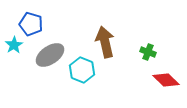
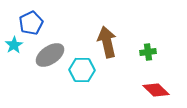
blue pentagon: moved 1 px up; rotated 30 degrees clockwise
brown arrow: moved 2 px right
green cross: rotated 28 degrees counterclockwise
cyan hexagon: rotated 20 degrees counterclockwise
red diamond: moved 10 px left, 10 px down
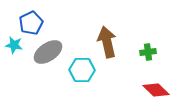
cyan star: rotated 30 degrees counterclockwise
gray ellipse: moved 2 px left, 3 px up
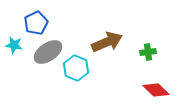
blue pentagon: moved 5 px right
brown arrow: rotated 80 degrees clockwise
cyan hexagon: moved 6 px left, 2 px up; rotated 20 degrees clockwise
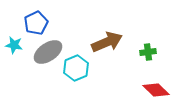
cyan hexagon: rotated 15 degrees clockwise
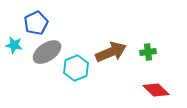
brown arrow: moved 4 px right, 10 px down
gray ellipse: moved 1 px left
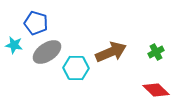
blue pentagon: rotated 30 degrees counterclockwise
green cross: moved 8 px right; rotated 21 degrees counterclockwise
cyan hexagon: rotated 25 degrees clockwise
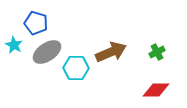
cyan star: rotated 18 degrees clockwise
green cross: moved 1 px right
red diamond: rotated 44 degrees counterclockwise
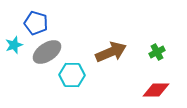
cyan star: rotated 24 degrees clockwise
cyan hexagon: moved 4 px left, 7 px down
